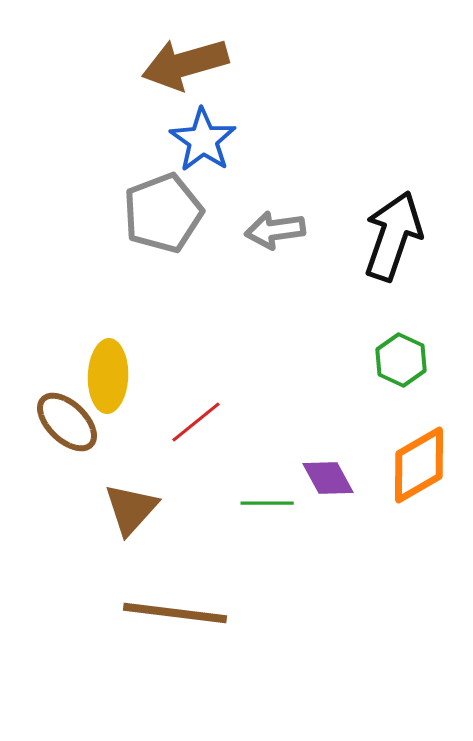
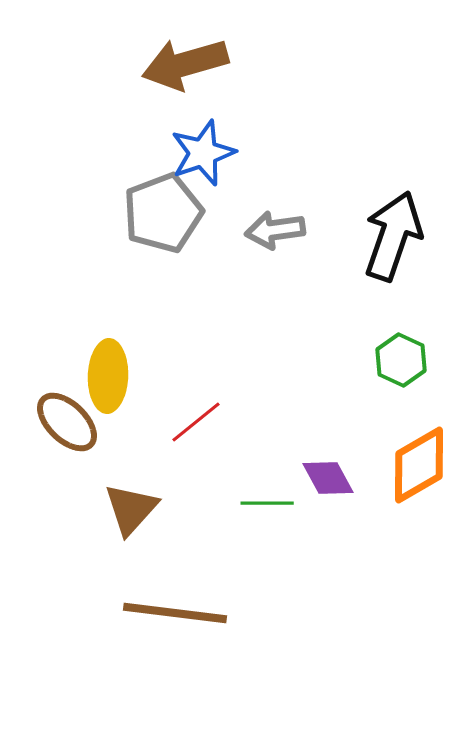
blue star: moved 13 px down; rotated 18 degrees clockwise
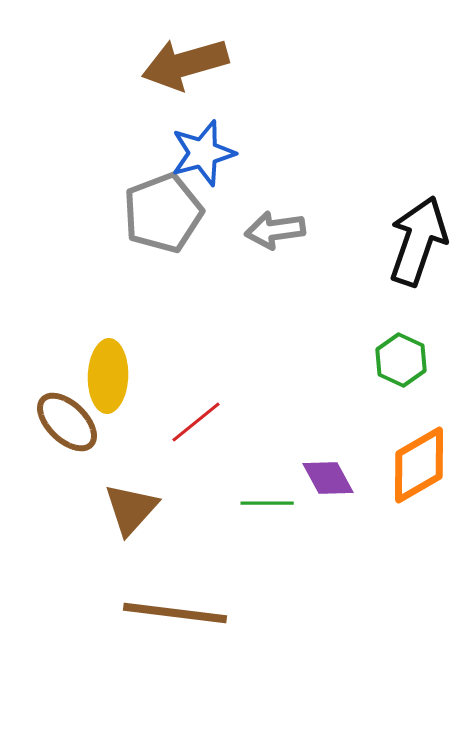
blue star: rotated 4 degrees clockwise
black arrow: moved 25 px right, 5 px down
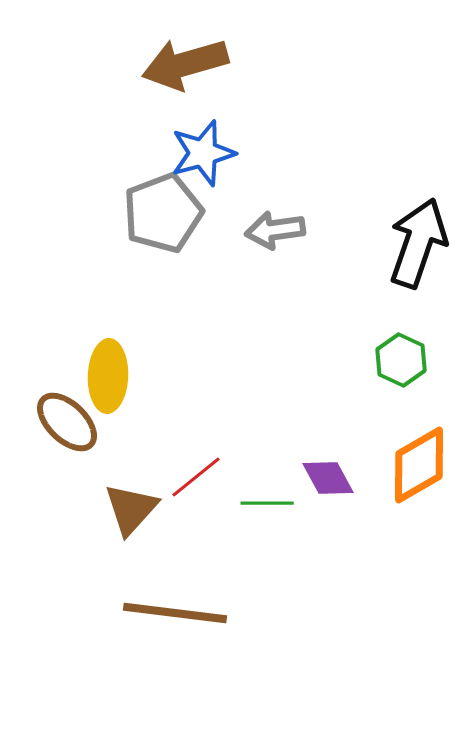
black arrow: moved 2 px down
red line: moved 55 px down
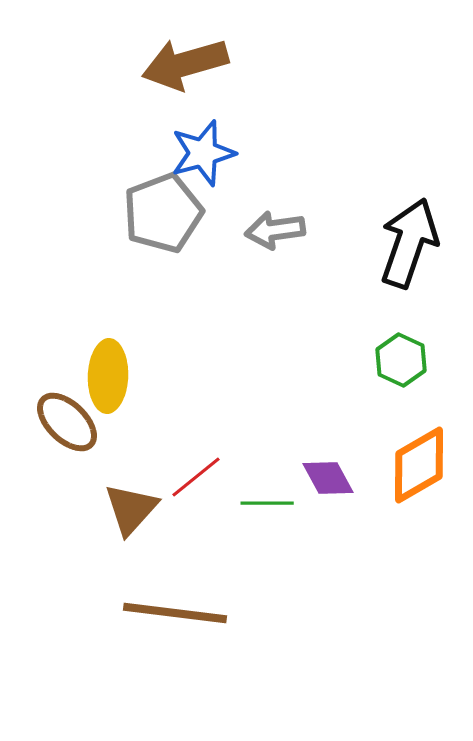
black arrow: moved 9 px left
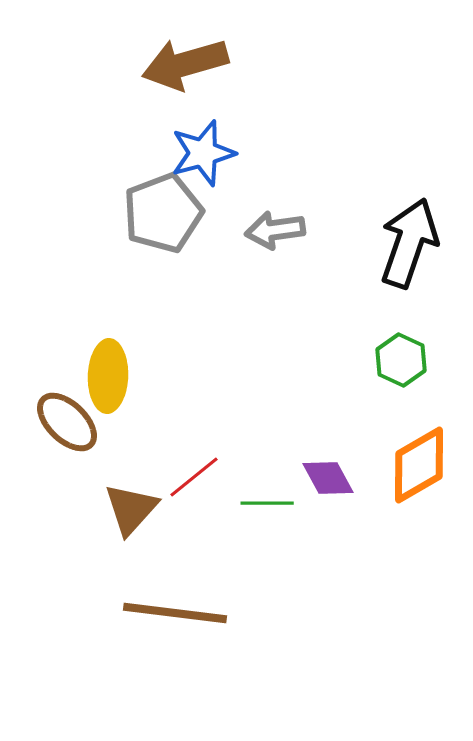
red line: moved 2 px left
